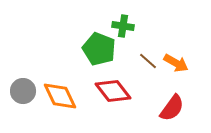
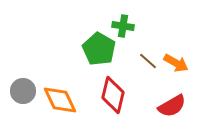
green pentagon: rotated 8 degrees clockwise
red diamond: moved 4 px down; rotated 51 degrees clockwise
orange diamond: moved 4 px down
red semicircle: moved 2 px up; rotated 24 degrees clockwise
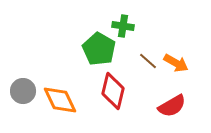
red diamond: moved 4 px up
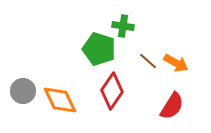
green pentagon: rotated 12 degrees counterclockwise
red diamond: moved 1 px left; rotated 21 degrees clockwise
red semicircle: rotated 28 degrees counterclockwise
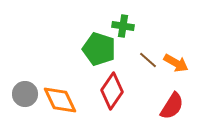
brown line: moved 1 px up
gray circle: moved 2 px right, 3 px down
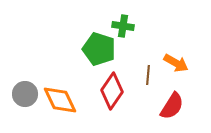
brown line: moved 15 px down; rotated 54 degrees clockwise
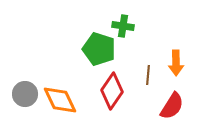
orange arrow: rotated 60 degrees clockwise
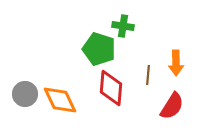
red diamond: moved 1 px left, 3 px up; rotated 30 degrees counterclockwise
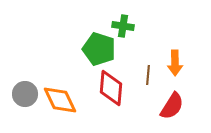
orange arrow: moved 1 px left
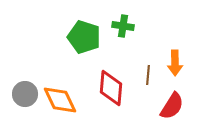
green pentagon: moved 15 px left, 12 px up
